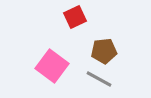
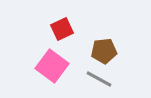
red square: moved 13 px left, 12 px down
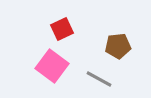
brown pentagon: moved 14 px right, 5 px up
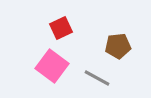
red square: moved 1 px left, 1 px up
gray line: moved 2 px left, 1 px up
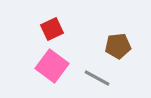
red square: moved 9 px left, 1 px down
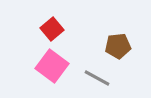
red square: rotated 15 degrees counterclockwise
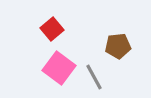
pink square: moved 7 px right, 2 px down
gray line: moved 3 px left, 1 px up; rotated 32 degrees clockwise
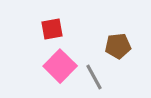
red square: rotated 30 degrees clockwise
pink square: moved 1 px right, 2 px up; rotated 8 degrees clockwise
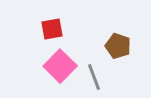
brown pentagon: rotated 25 degrees clockwise
gray line: rotated 8 degrees clockwise
